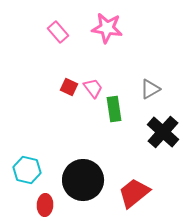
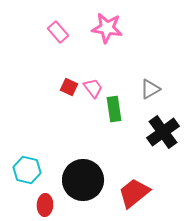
black cross: rotated 12 degrees clockwise
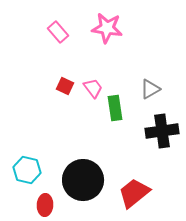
red square: moved 4 px left, 1 px up
green rectangle: moved 1 px right, 1 px up
black cross: moved 1 px left, 1 px up; rotated 28 degrees clockwise
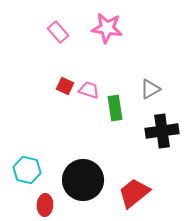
pink trapezoid: moved 4 px left, 2 px down; rotated 35 degrees counterclockwise
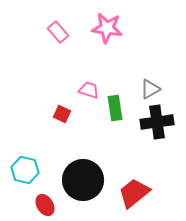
red square: moved 3 px left, 28 px down
black cross: moved 5 px left, 9 px up
cyan hexagon: moved 2 px left
red ellipse: rotated 35 degrees counterclockwise
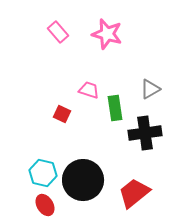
pink star: moved 6 px down; rotated 8 degrees clockwise
black cross: moved 12 px left, 11 px down
cyan hexagon: moved 18 px right, 3 px down
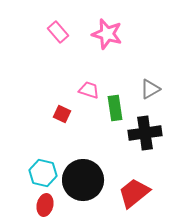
red ellipse: rotated 45 degrees clockwise
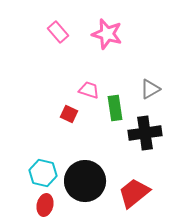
red square: moved 7 px right
black circle: moved 2 px right, 1 px down
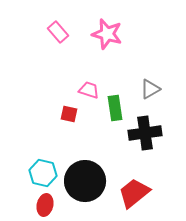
red square: rotated 12 degrees counterclockwise
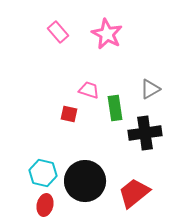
pink star: rotated 12 degrees clockwise
